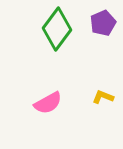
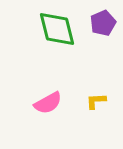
green diamond: rotated 51 degrees counterclockwise
yellow L-shape: moved 7 px left, 4 px down; rotated 25 degrees counterclockwise
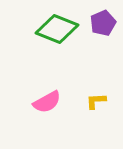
green diamond: rotated 54 degrees counterclockwise
pink semicircle: moved 1 px left, 1 px up
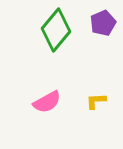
green diamond: moved 1 px left, 1 px down; rotated 72 degrees counterclockwise
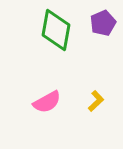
green diamond: rotated 30 degrees counterclockwise
yellow L-shape: rotated 140 degrees clockwise
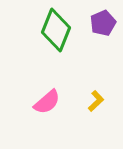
green diamond: rotated 12 degrees clockwise
pink semicircle: rotated 12 degrees counterclockwise
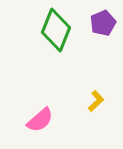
pink semicircle: moved 7 px left, 18 px down
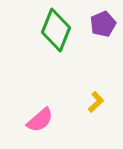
purple pentagon: moved 1 px down
yellow L-shape: moved 1 px down
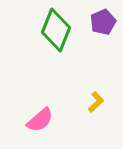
purple pentagon: moved 2 px up
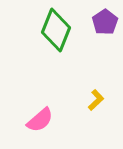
purple pentagon: moved 2 px right; rotated 10 degrees counterclockwise
yellow L-shape: moved 2 px up
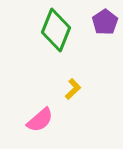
yellow L-shape: moved 23 px left, 11 px up
